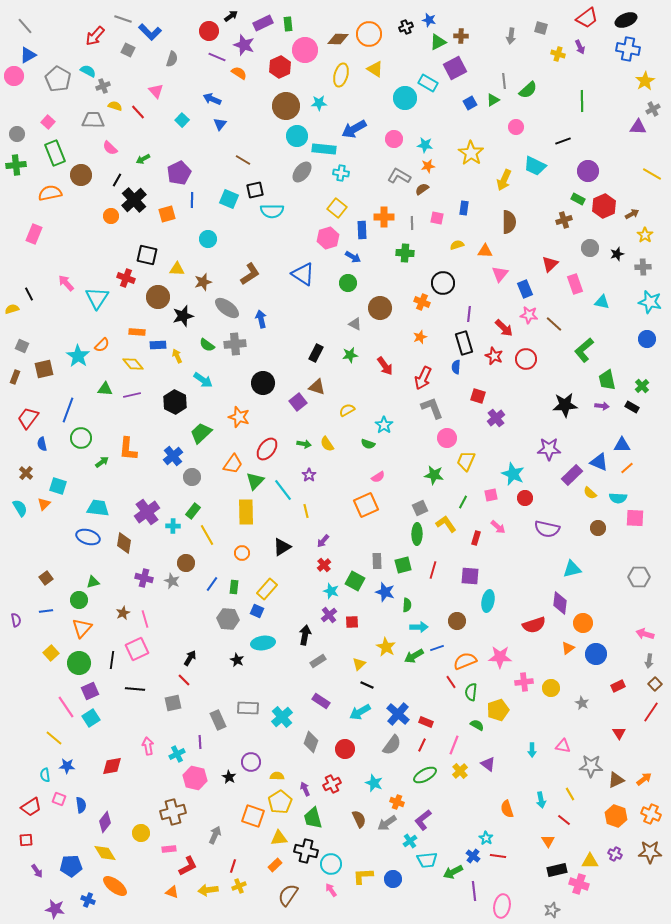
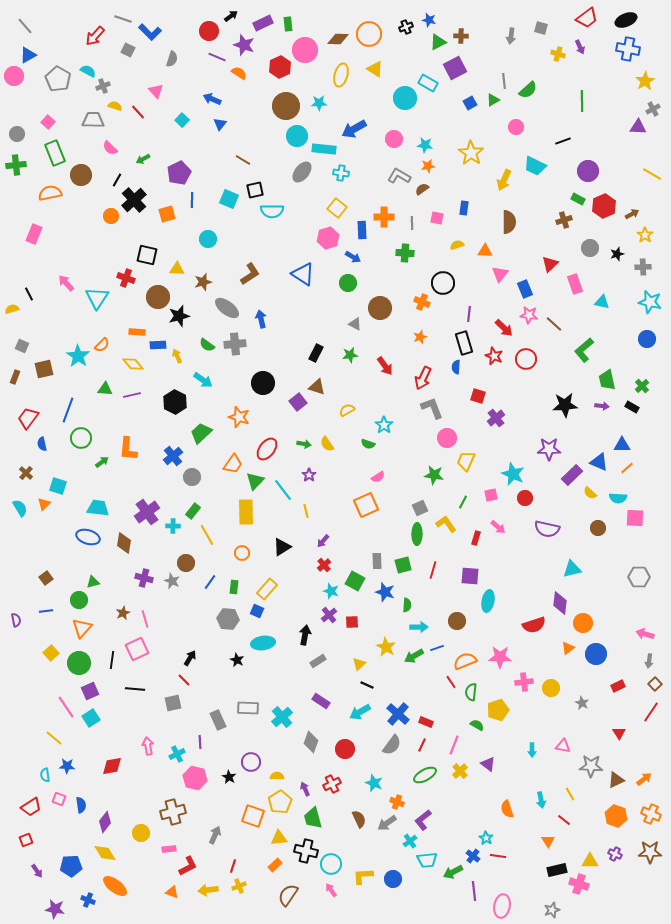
black star at (183, 316): moved 4 px left
blue line at (212, 584): moved 2 px left, 2 px up
red square at (26, 840): rotated 16 degrees counterclockwise
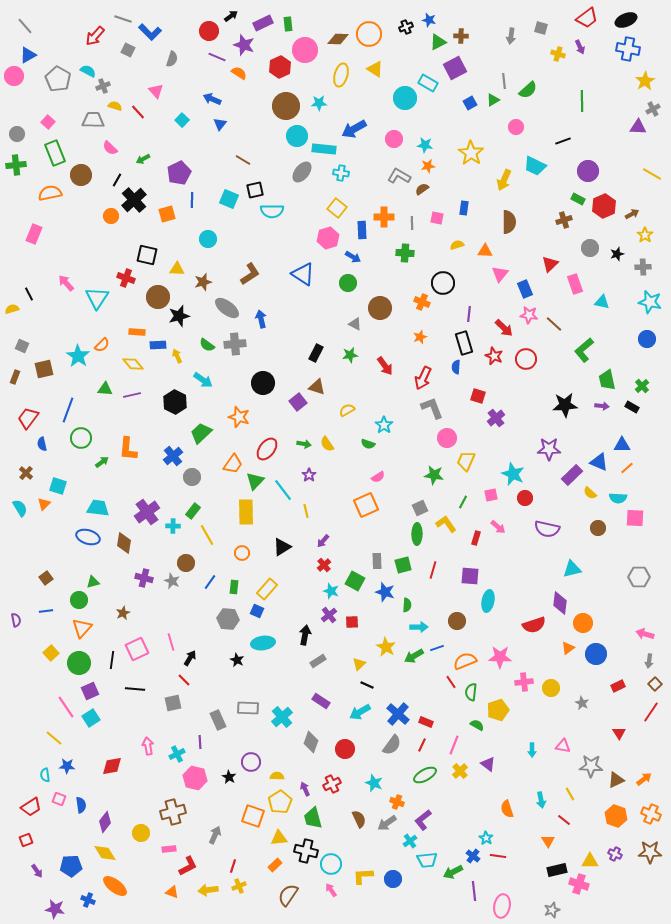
pink line at (145, 619): moved 26 px right, 23 px down
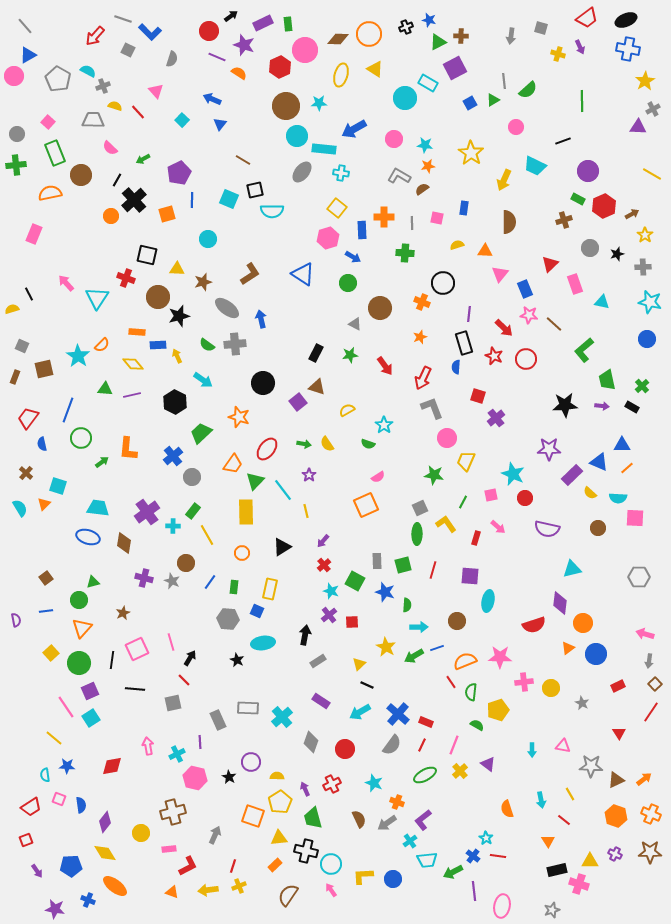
yellow rectangle at (267, 589): moved 3 px right; rotated 30 degrees counterclockwise
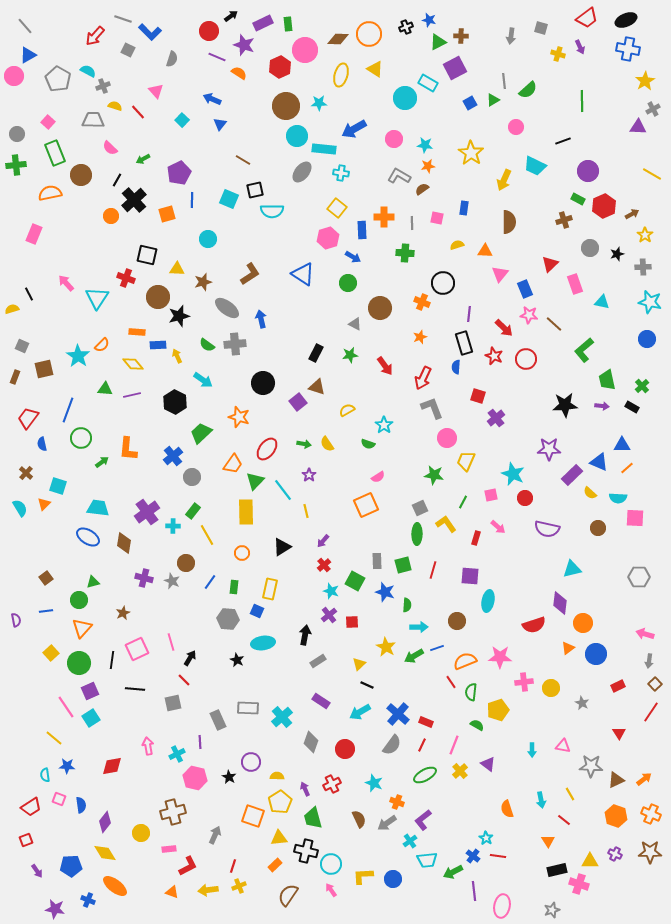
blue ellipse at (88, 537): rotated 15 degrees clockwise
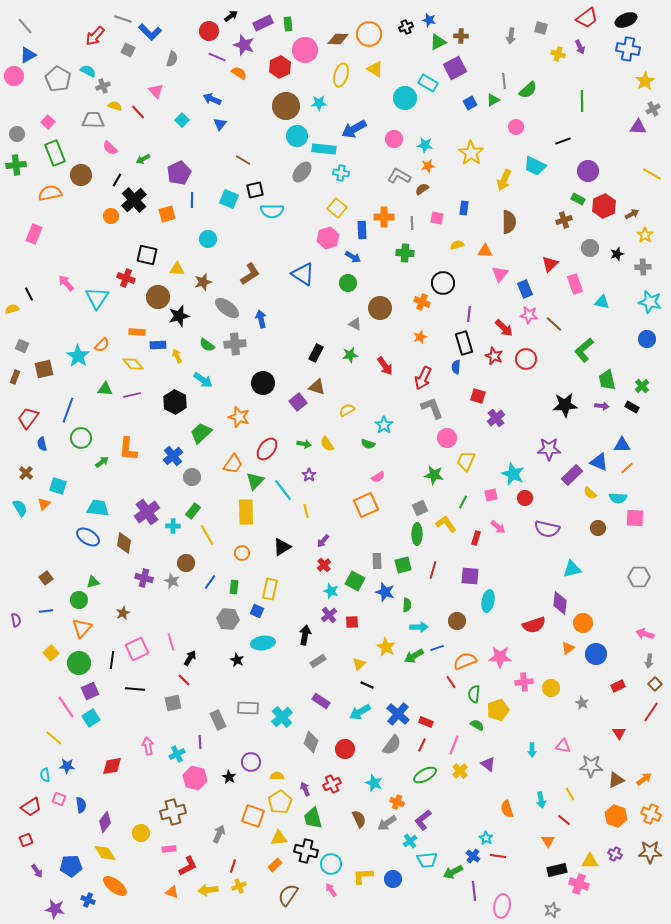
green semicircle at (471, 692): moved 3 px right, 2 px down
gray arrow at (215, 835): moved 4 px right, 1 px up
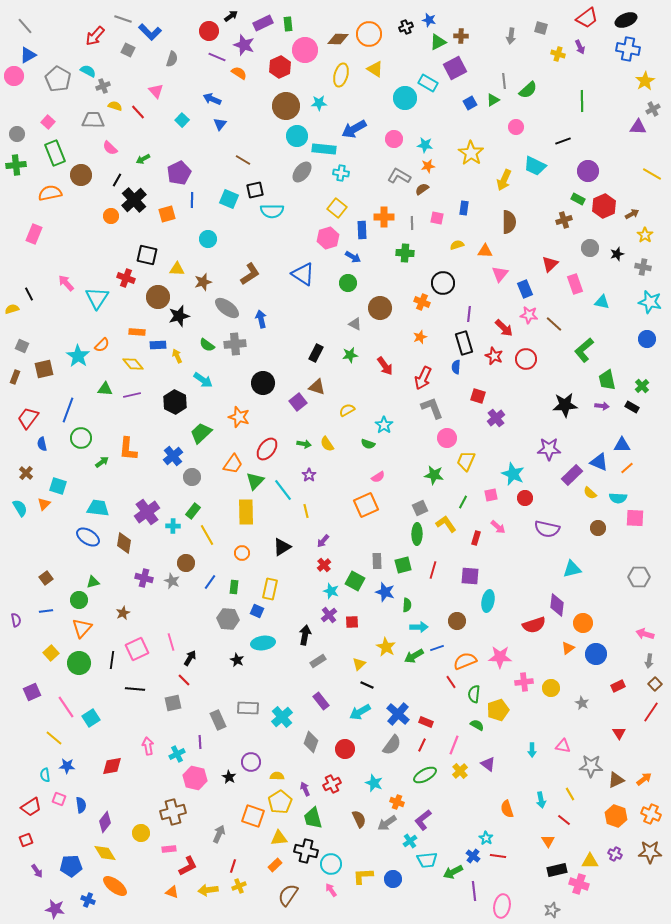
gray cross at (643, 267): rotated 14 degrees clockwise
purple diamond at (560, 603): moved 3 px left, 2 px down
purple square at (90, 691): moved 58 px left, 1 px down
purple rectangle at (321, 701): rotated 18 degrees clockwise
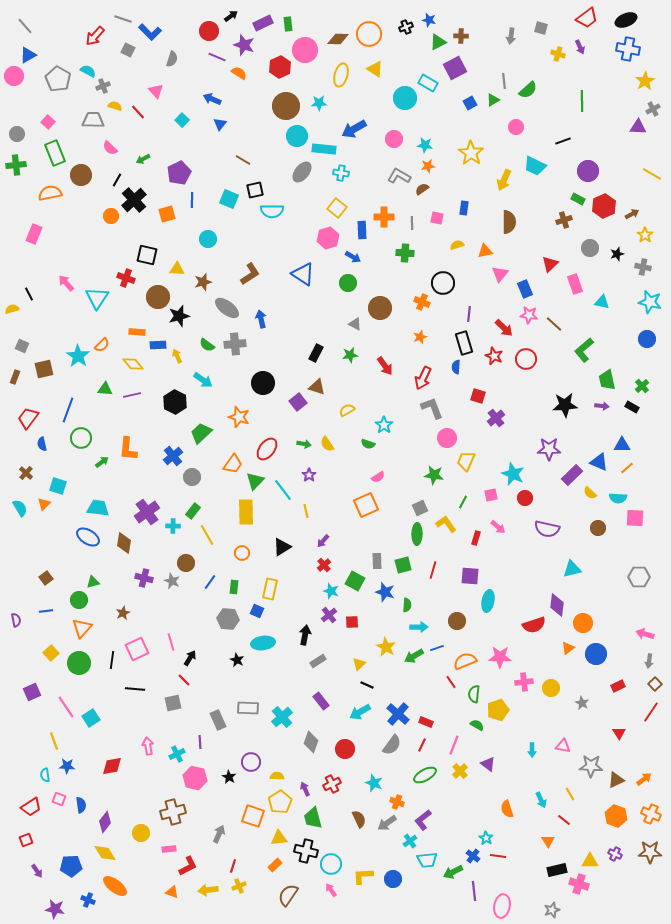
orange triangle at (485, 251): rotated 14 degrees counterclockwise
yellow line at (54, 738): moved 3 px down; rotated 30 degrees clockwise
cyan arrow at (541, 800): rotated 14 degrees counterclockwise
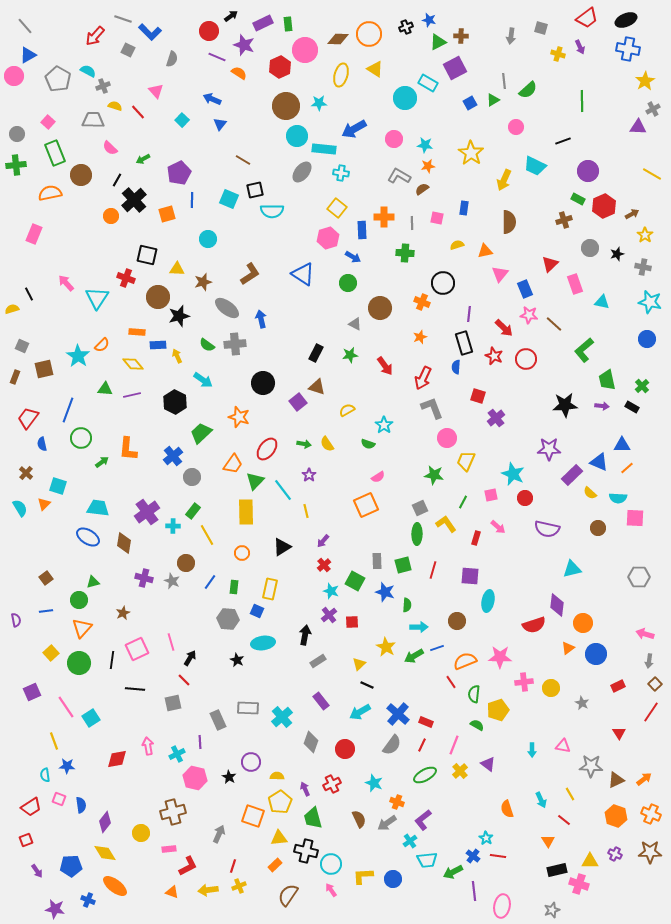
red diamond at (112, 766): moved 5 px right, 7 px up
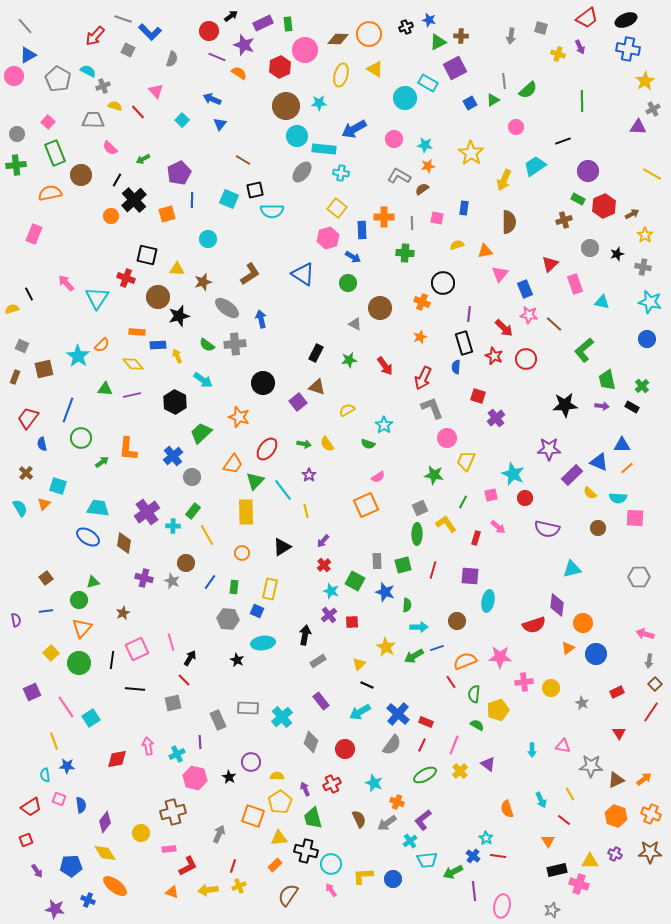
cyan trapezoid at (535, 166): rotated 120 degrees clockwise
green star at (350, 355): moved 1 px left, 5 px down
red rectangle at (618, 686): moved 1 px left, 6 px down
